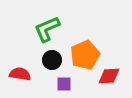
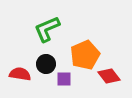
black circle: moved 6 px left, 4 px down
red diamond: rotated 55 degrees clockwise
purple square: moved 5 px up
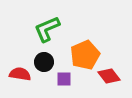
black circle: moved 2 px left, 2 px up
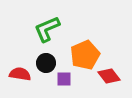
black circle: moved 2 px right, 1 px down
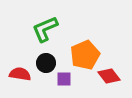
green L-shape: moved 2 px left
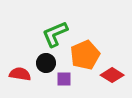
green L-shape: moved 10 px right, 5 px down
red diamond: moved 3 px right, 1 px up; rotated 20 degrees counterclockwise
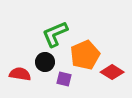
black circle: moved 1 px left, 1 px up
red diamond: moved 3 px up
purple square: rotated 14 degrees clockwise
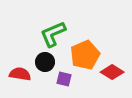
green L-shape: moved 2 px left
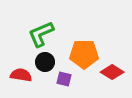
green L-shape: moved 12 px left
orange pentagon: moved 1 px left, 1 px up; rotated 24 degrees clockwise
red semicircle: moved 1 px right, 1 px down
